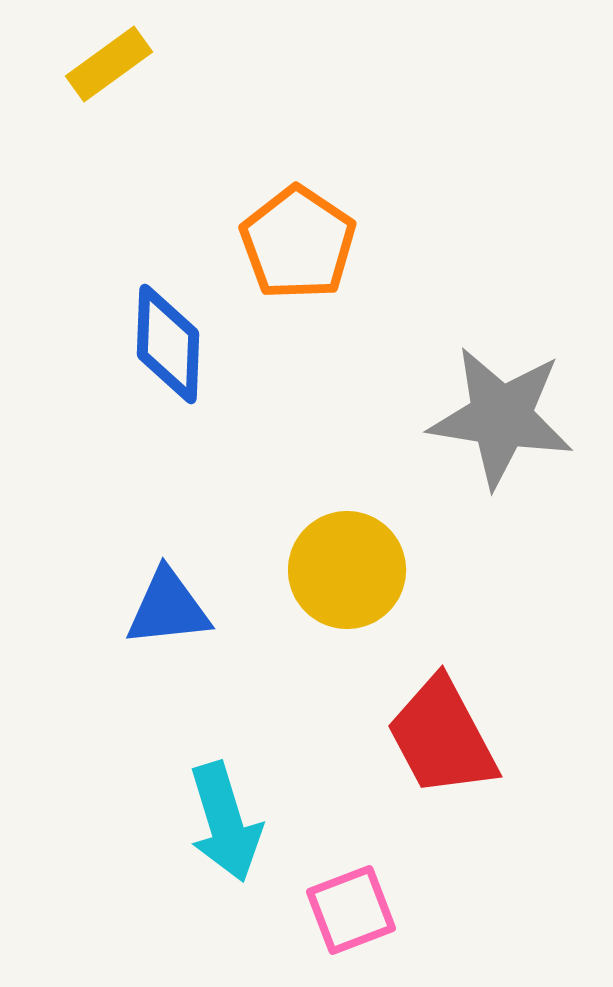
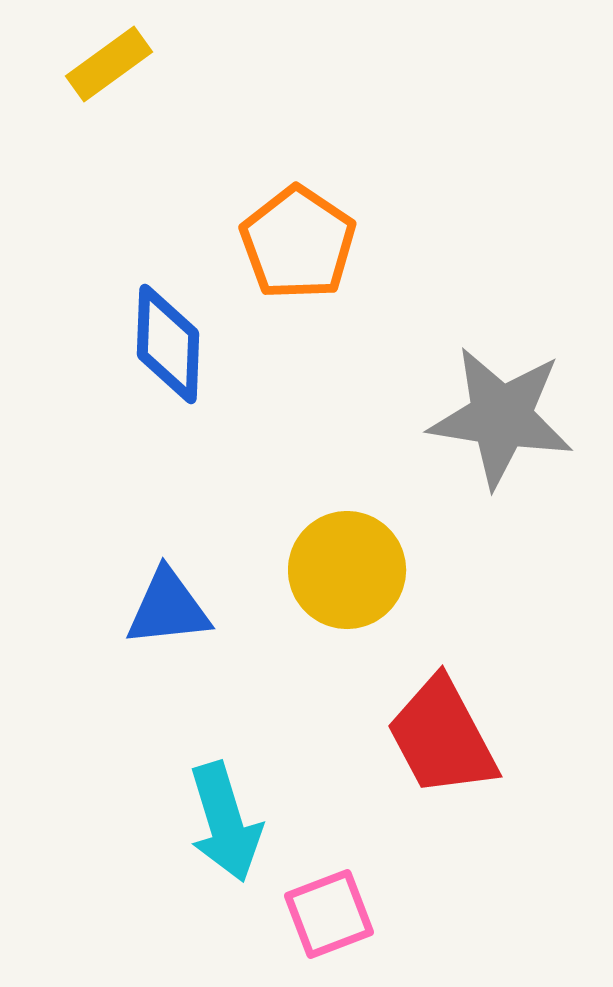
pink square: moved 22 px left, 4 px down
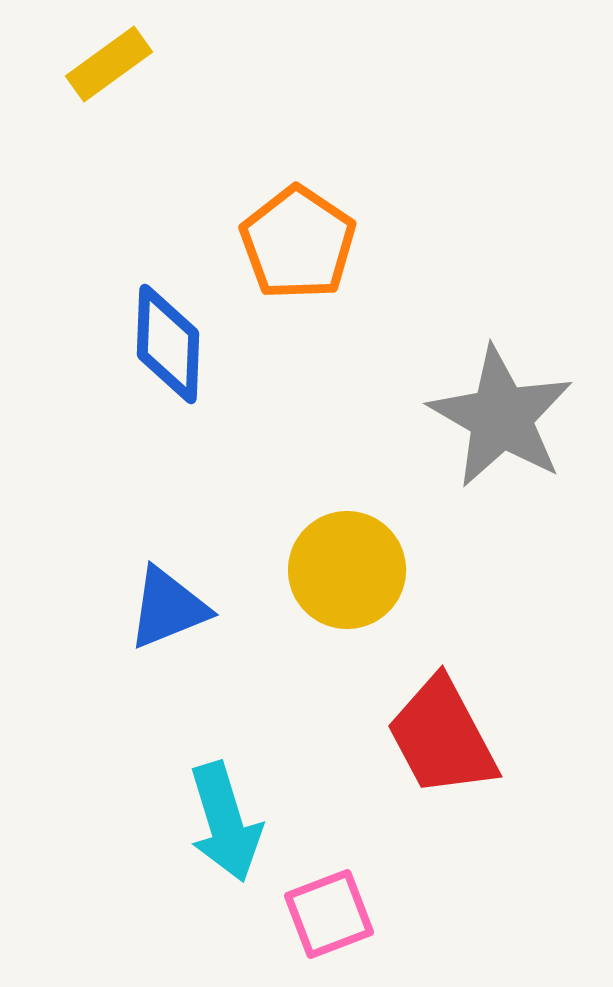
gray star: rotated 21 degrees clockwise
blue triangle: rotated 16 degrees counterclockwise
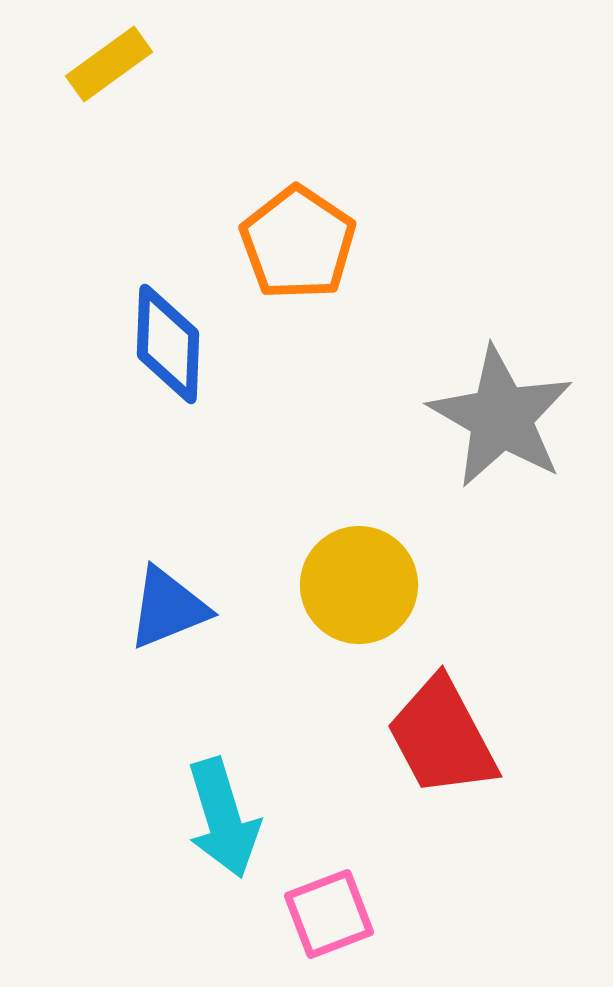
yellow circle: moved 12 px right, 15 px down
cyan arrow: moved 2 px left, 4 px up
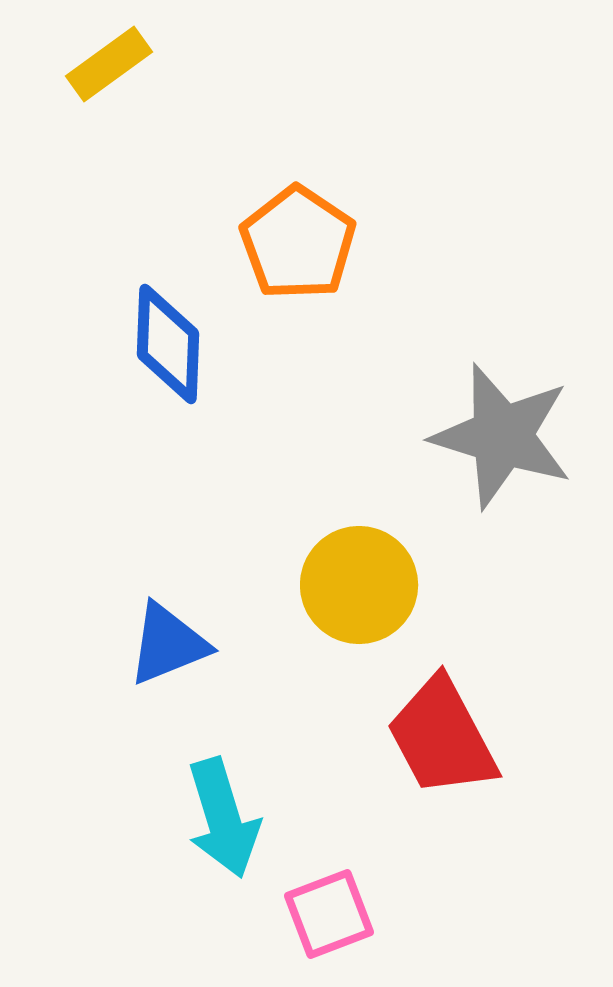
gray star: moved 1 px right, 19 px down; rotated 13 degrees counterclockwise
blue triangle: moved 36 px down
